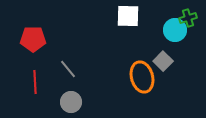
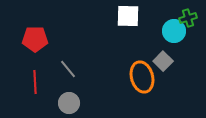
cyan circle: moved 1 px left, 1 px down
red pentagon: moved 2 px right
gray circle: moved 2 px left, 1 px down
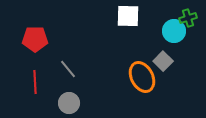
orange ellipse: rotated 12 degrees counterclockwise
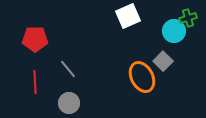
white square: rotated 25 degrees counterclockwise
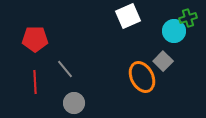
gray line: moved 3 px left
gray circle: moved 5 px right
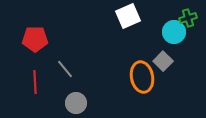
cyan circle: moved 1 px down
orange ellipse: rotated 16 degrees clockwise
gray circle: moved 2 px right
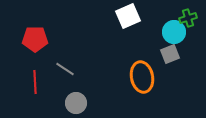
gray square: moved 7 px right, 7 px up; rotated 24 degrees clockwise
gray line: rotated 18 degrees counterclockwise
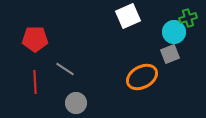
orange ellipse: rotated 72 degrees clockwise
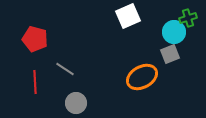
red pentagon: rotated 15 degrees clockwise
